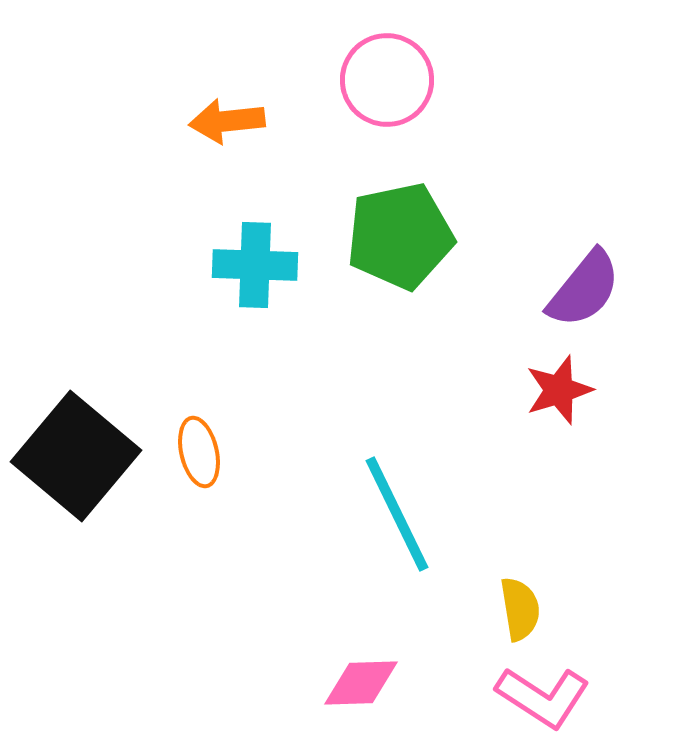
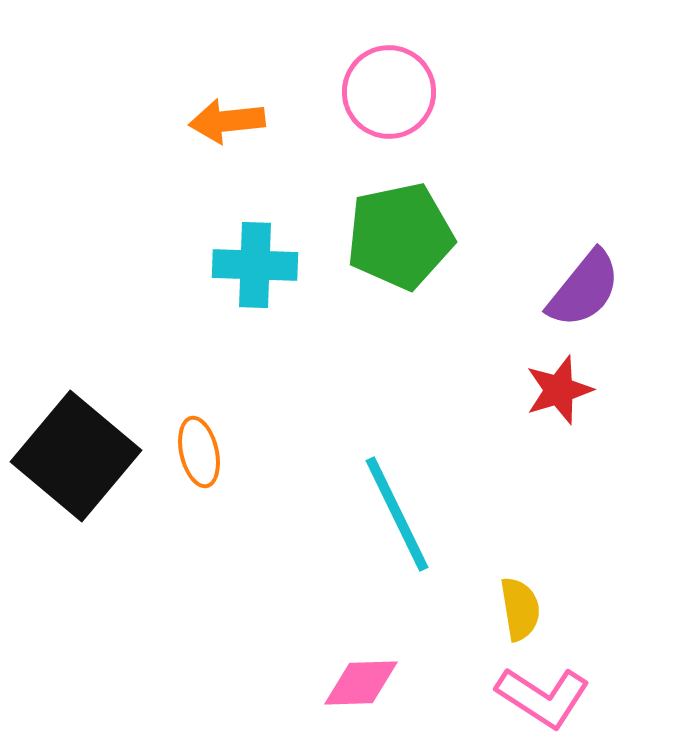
pink circle: moved 2 px right, 12 px down
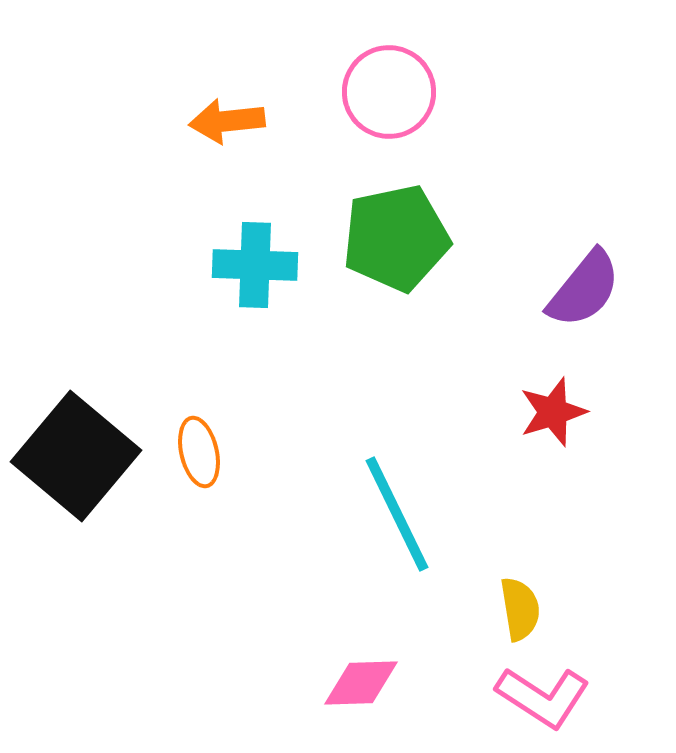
green pentagon: moved 4 px left, 2 px down
red star: moved 6 px left, 22 px down
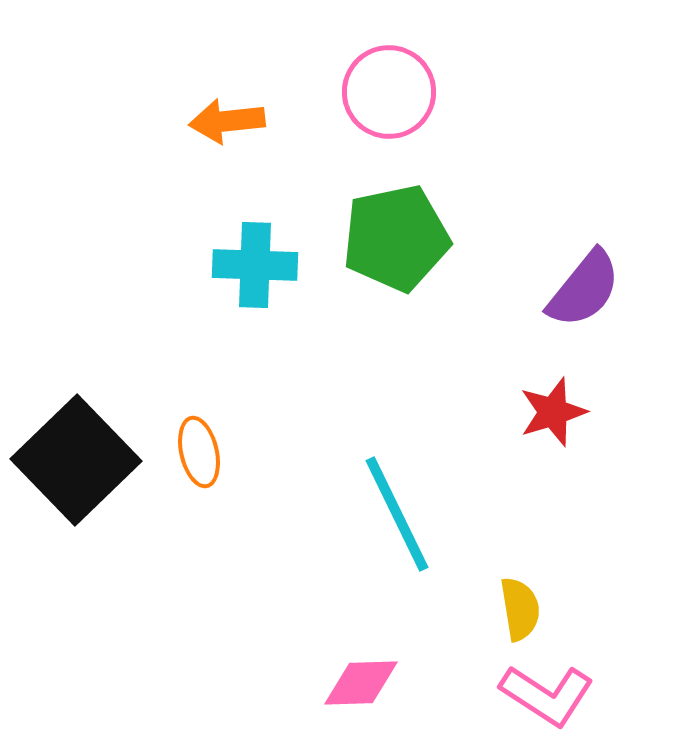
black square: moved 4 px down; rotated 6 degrees clockwise
pink L-shape: moved 4 px right, 2 px up
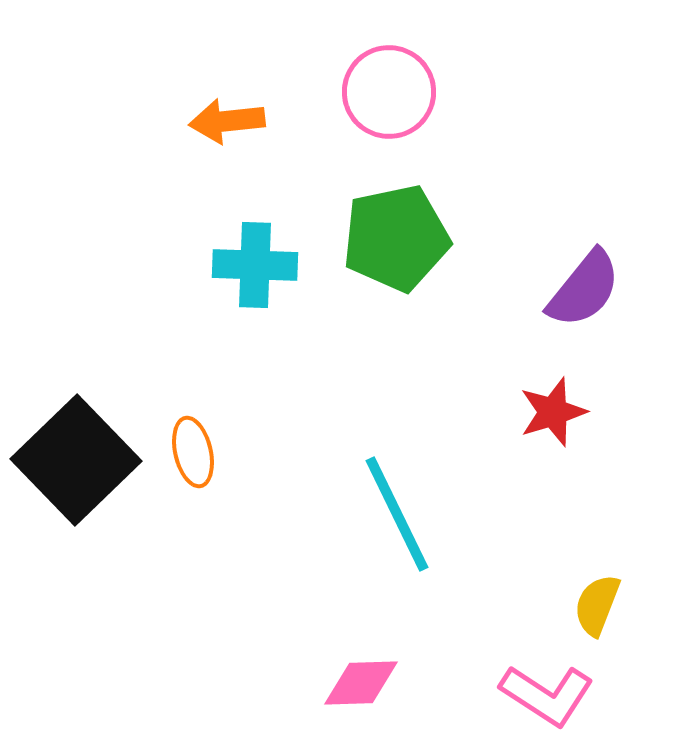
orange ellipse: moved 6 px left
yellow semicircle: moved 77 px right, 4 px up; rotated 150 degrees counterclockwise
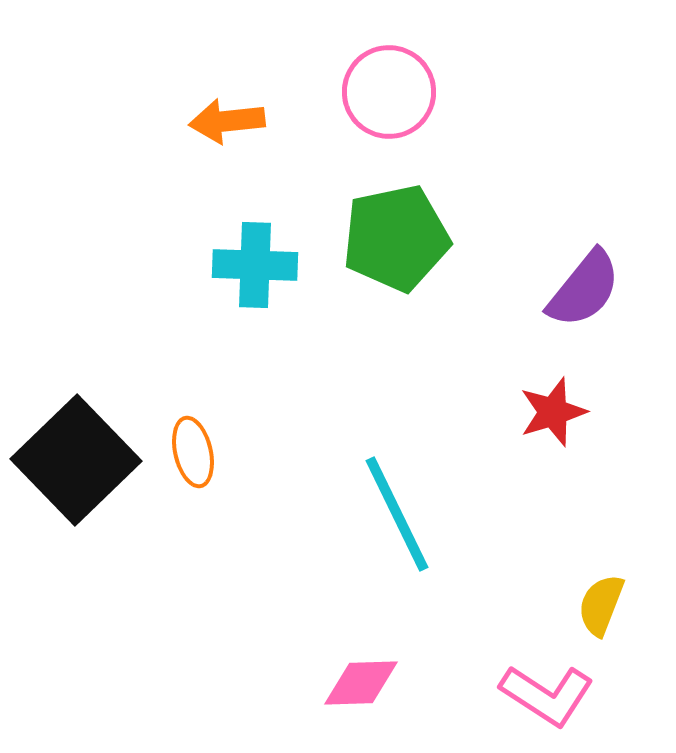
yellow semicircle: moved 4 px right
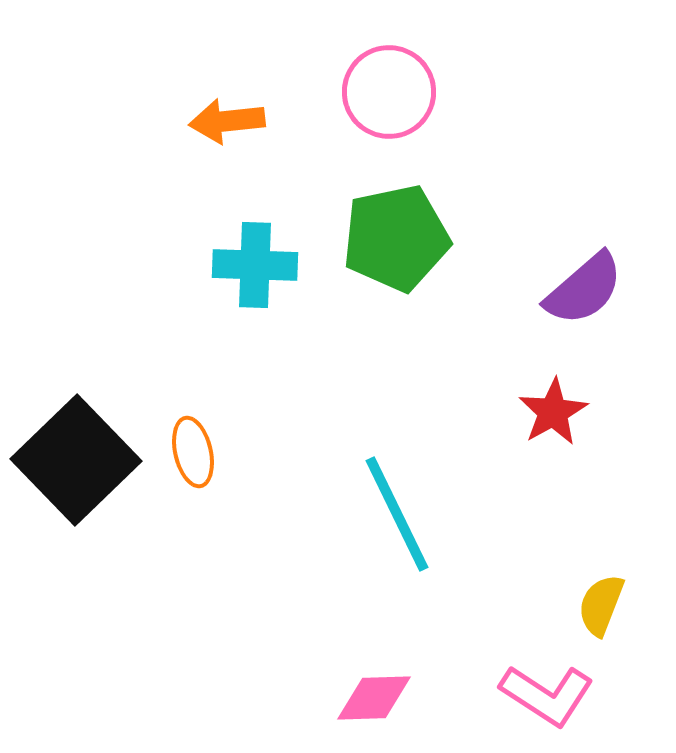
purple semicircle: rotated 10 degrees clockwise
red star: rotated 12 degrees counterclockwise
pink diamond: moved 13 px right, 15 px down
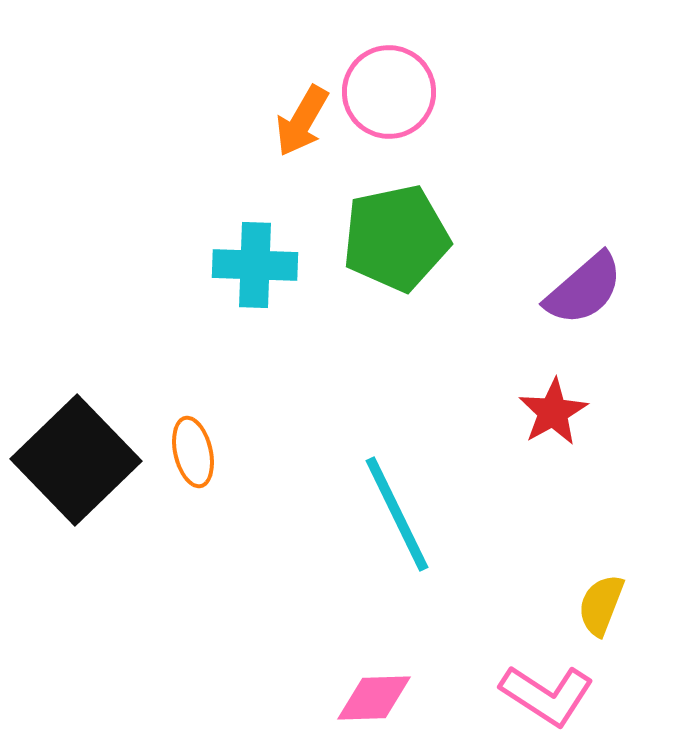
orange arrow: moved 75 px right; rotated 54 degrees counterclockwise
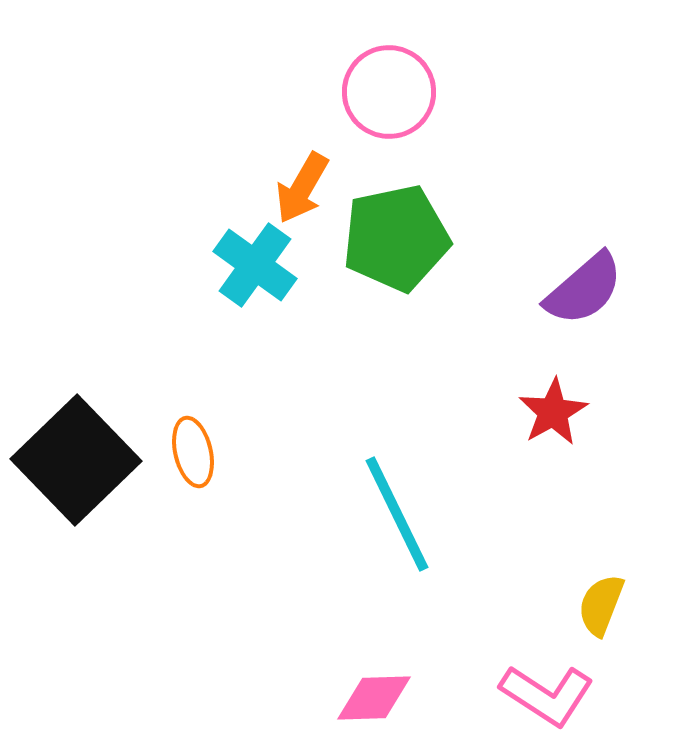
orange arrow: moved 67 px down
cyan cross: rotated 34 degrees clockwise
